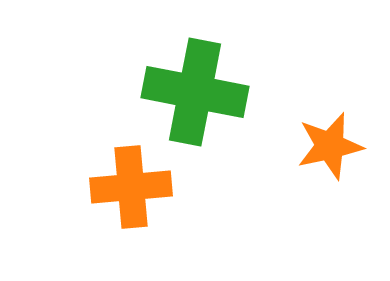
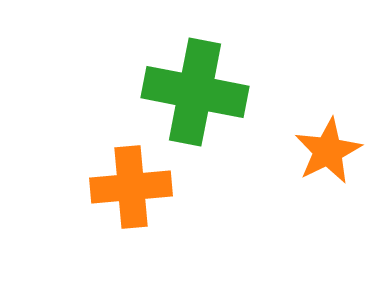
orange star: moved 2 px left, 5 px down; rotated 14 degrees counterclockwise
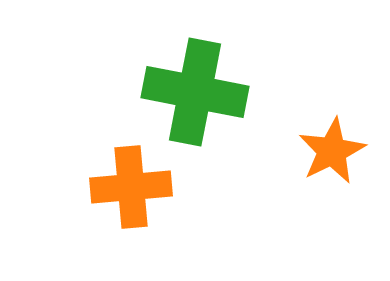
orange star: moved 4 px right
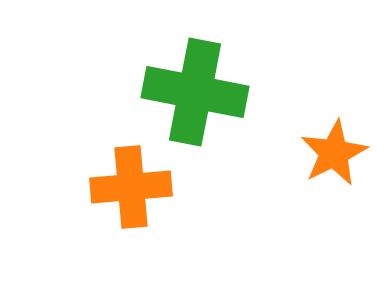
orange star: moved 2 px right, 2 px down
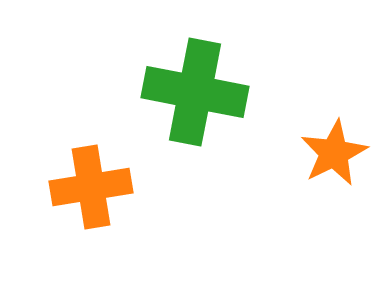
orange cross: moved 40 px left; rotated 4 degrees counterclockwise
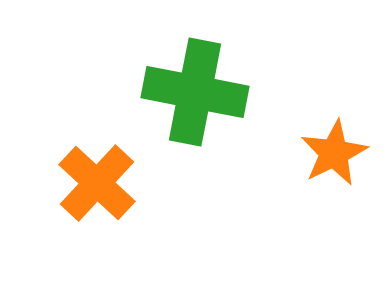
orange cross: moved 6 px right, 4 px up; rotated 38 degrees counterclockwise
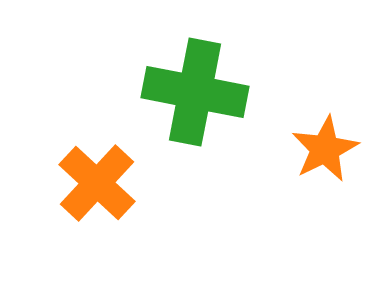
orange star: moved 9 px left, 4 px up
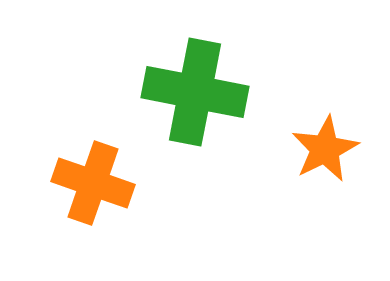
orange cross: moved 4 px left; rotated 24 degrees counterclockwise
